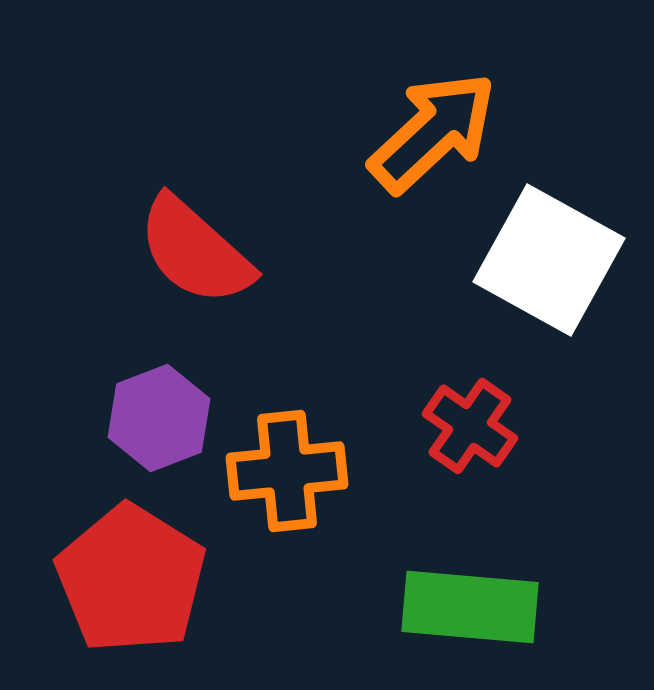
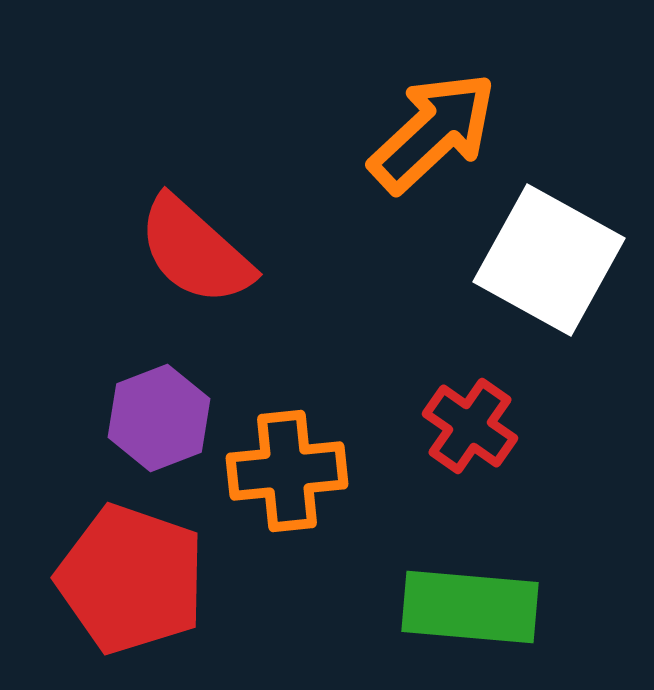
red pentagon: rotated 13 degrees counterclockwise
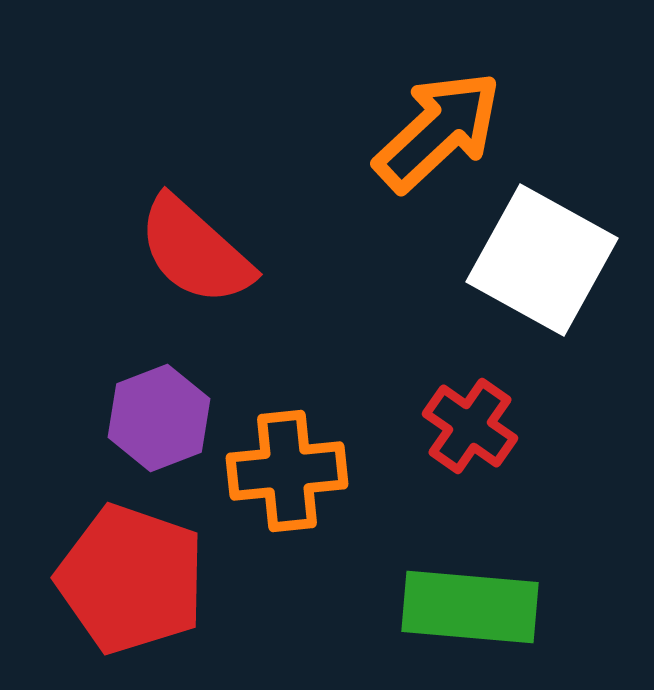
orange arrow: moved 5 px right, 1 px up
white square: moved 7 px left
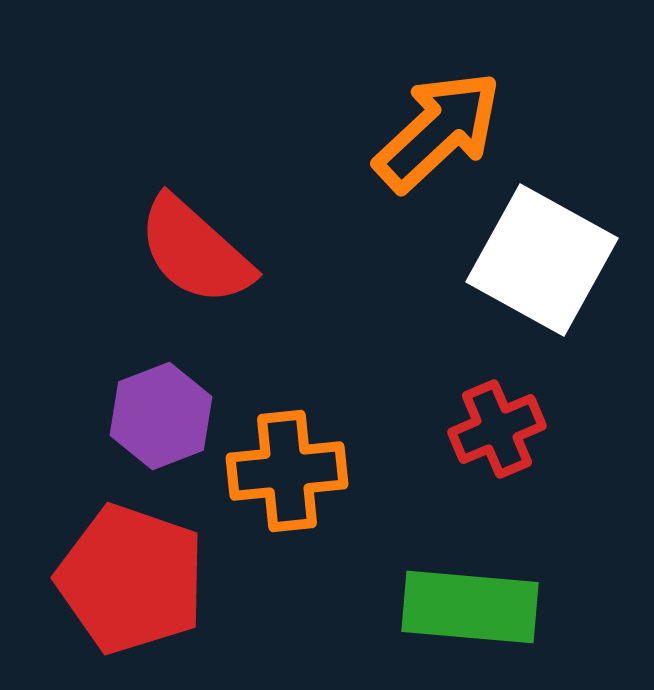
purple hexagon: moved 2 px right, 2 px up
red cross: moved 27 px right, 3 px down; rotated 32 degrees clockwise
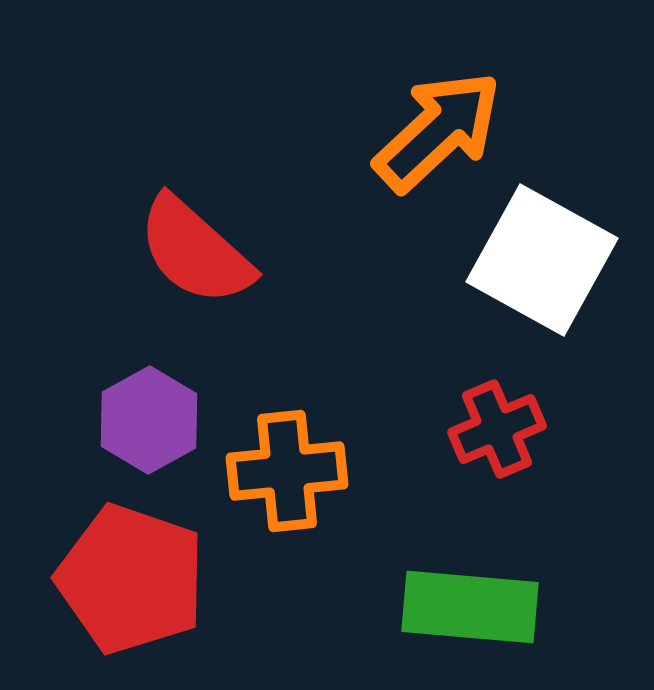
purple hexagon: moved 12 px left, 4 px down; rotated 8 degrees counterclockwise
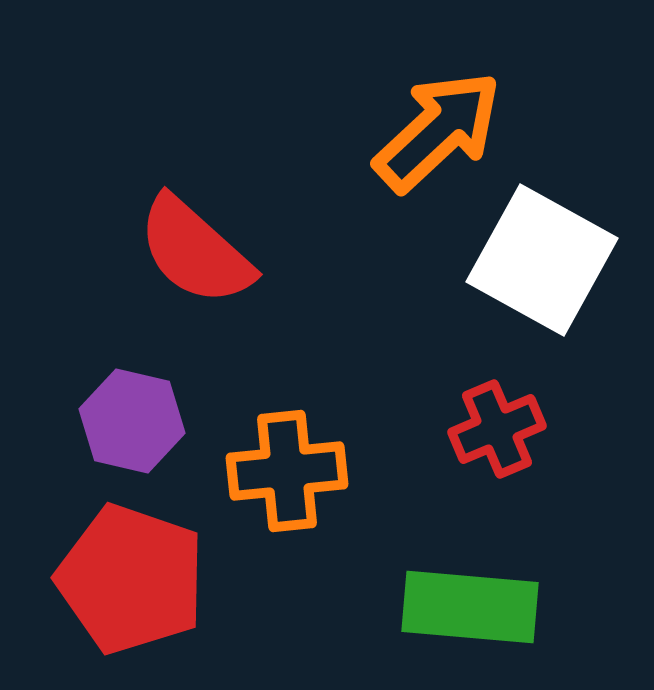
purple hexagon: moved 17 px left, 1 px down; rotated 18 degrees counterclockwise
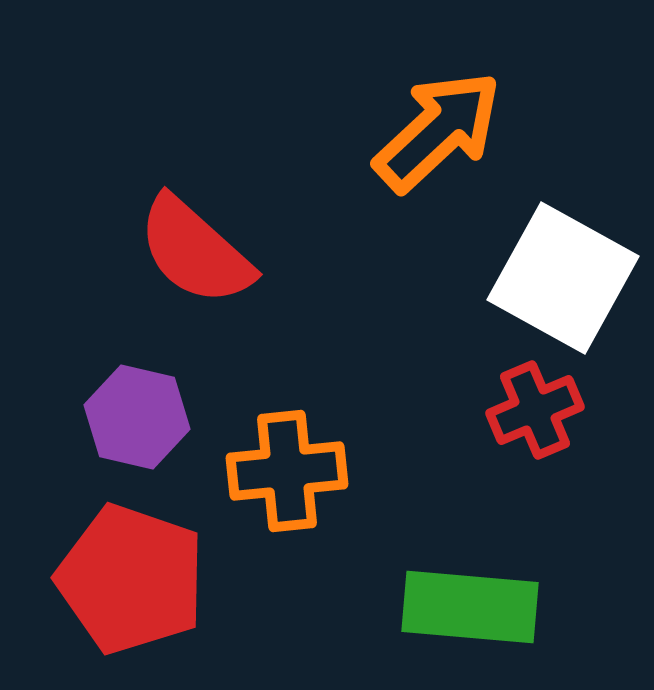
white square: moved 21 px right, 18 px down
purple hexagon: moved 5 px right, 4 px up
red cross: moved 38 px right, 19 px up
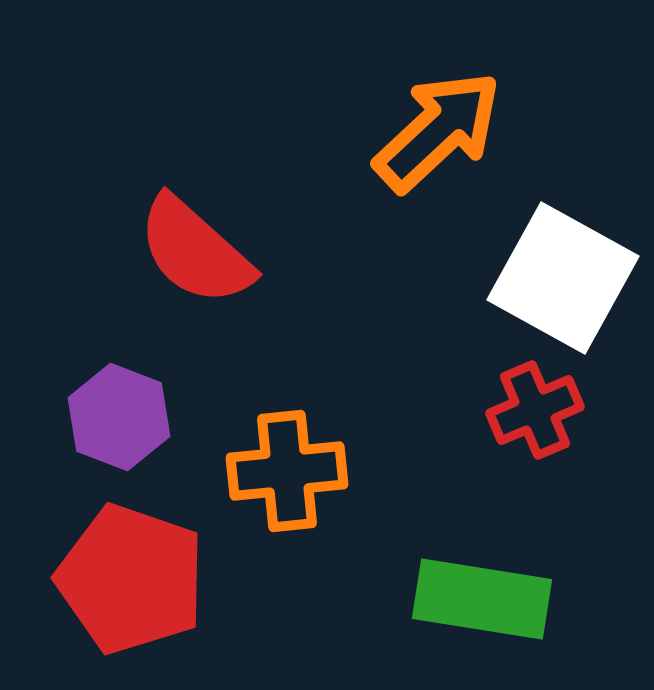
purple hexagon: moved 18 px left; rotated 8 degrees clockwise
green rectangle: moved 12 px right, 8 px up; rotated 4 degrees clockwise
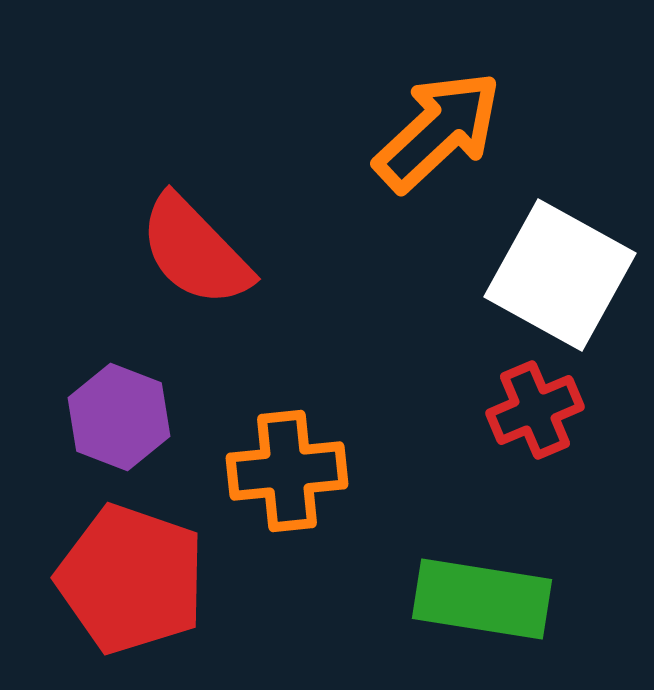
red semicircle: rotated 4 degrees clockwise
white square: moved 3 px left, 3 px up
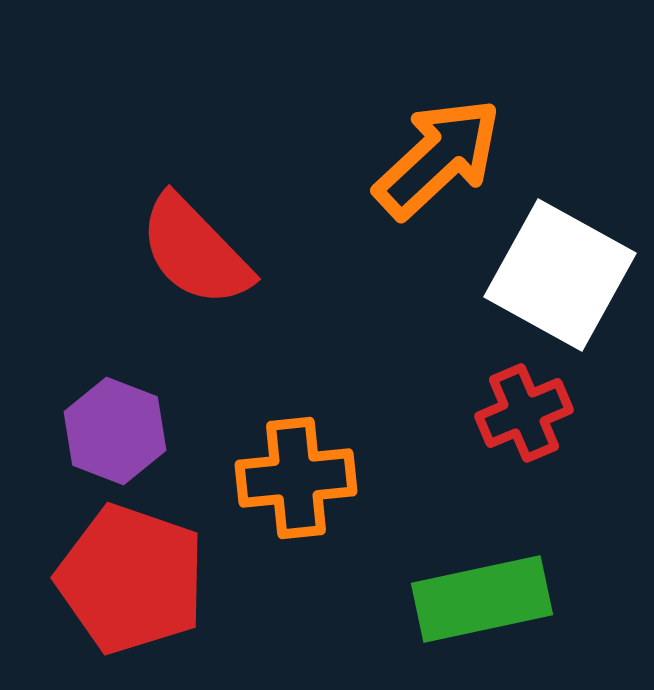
orange arrow: moved 27 px down
red cross: moved 11 px left, 3 px down
purple hexagon: moved 4 px left, 14 px down
orange cross: moved 9 px right, 7 px down
green rectangle: rotated 21 degrees counterclockwise
